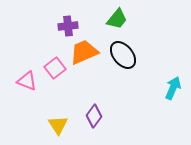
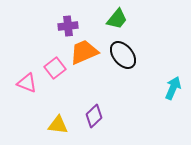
pink triangle: moved 2 px down
purple diamond: rotated 10 degrees clockwise
yellow triangle: rotated 50 degrees counterclockwise
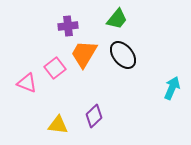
orange trapezoid: moved 2 px down; rotated 36 degrees counterclockwise
cyan arrow: moved 1 px left
